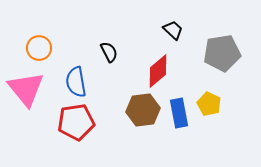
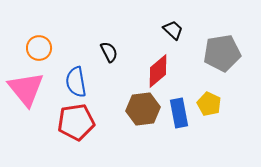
brown hexagon: moved 1 px up
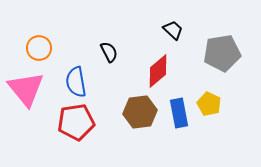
brown hexagon: moved 3 px left, 3 px down
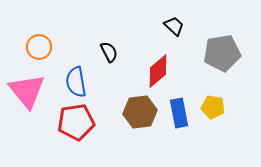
black trapezoid: moved 1 px right, 4 px up
orange circle: moved 1 px up
pink triangle: moved 1 px right, 2 px down
yellow pentagon: moved 4 px right, 3 px down; rotated 15 degrees counterclockwise
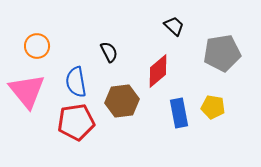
orange circle: moved 2 px left, 1 px up
brown hexagon: moved 18 px left, 11 px up
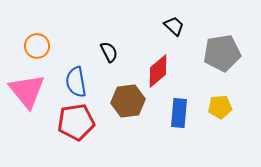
brown hexagon: moved 6 px right
yellow pentagon: moved 7 px right; rotated 15 degrees counterclockwise
blue rectangle: rotated 16 degrees clockwise
